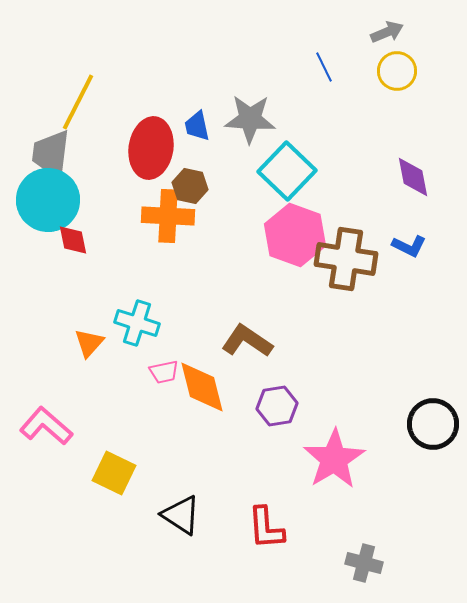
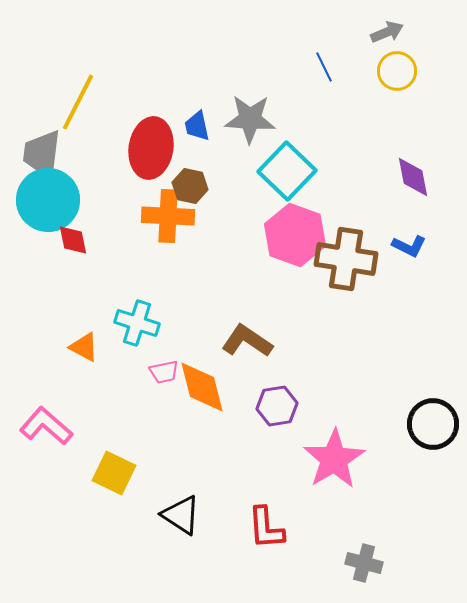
gray trapezoid: moved 9 px left
orange triangle: moved 5 px left, 4 px down; rotated 44 degrees counterclockwise
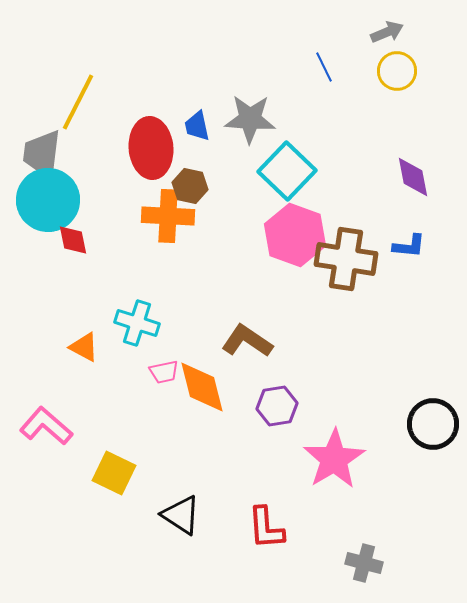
red ellipse: rotated 14 degrees counterclockwise
blue L-shape: rotated 20 degrees counterclockwise
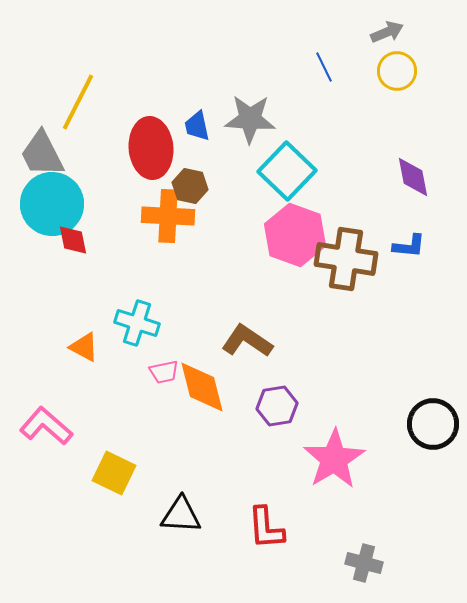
gray trapezoid: rotated 34 degrees counterclockwise
cyan circle: moved 4 px right, 4 px down
black triangle: rotated 30 degrees counterclockwise
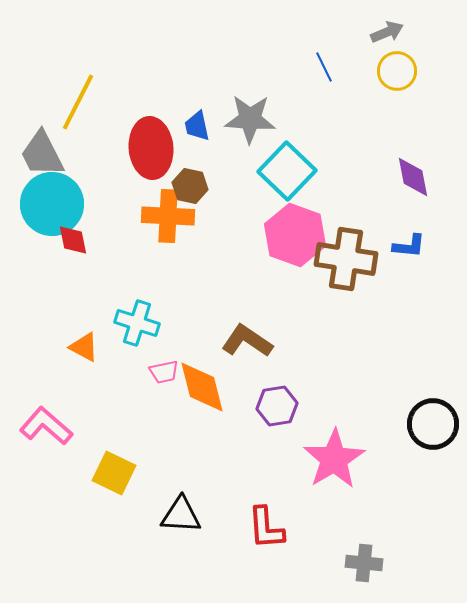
gray cross: rotated 9 degrees counterclockwise
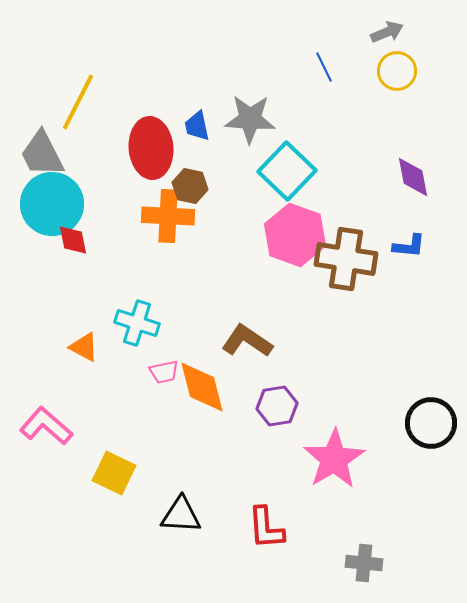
black circle: moved 2 px left, 1 px up
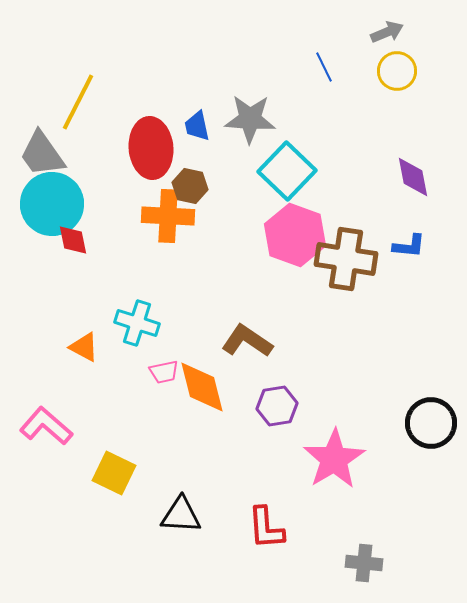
gray trapezoid: rotated 8 degrees counterclockwise
